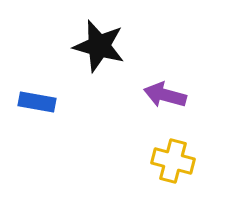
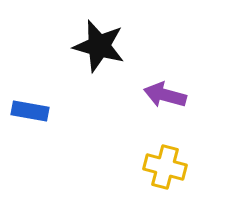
blue rectangle: moved 7 px left, 9 px down
yellow cross: moved 8 px left, 6 px down
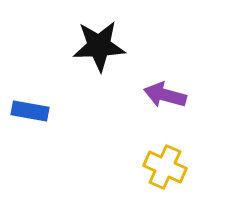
black star: rotated 18 degrees counterclockwise
yellow cross: rotated 9 degrees clockwise
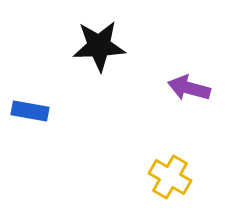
purple arrow: moved 24 px right, 7 px up
yellow cross: moved 5 px right, 10 px down; rotated 6 degrees clockwise
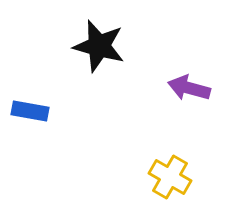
black star: rotated 18 degrees clockwise
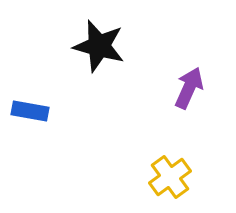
purple arrow: rotated 99 degrees clockwise
yellow cross: rotated 24 degrees clockwise
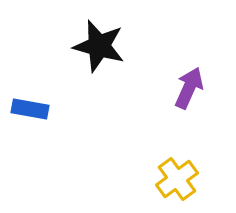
blue rectangle: moved 2 px up
yellow cross: moved 7 px right, 2 px down
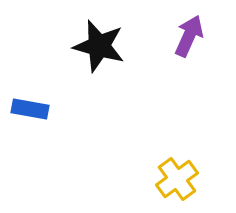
purple arrow: moved 52 px up
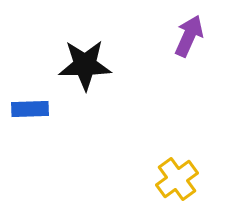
black star: moved 14 px left, 19 px down; rotated 16 degrees counterclockwise
blue rectangle: rotated 12 degrees counterclockwise
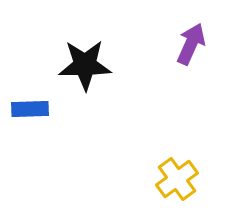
purple arrow: moved 2 px right, 8 px down
